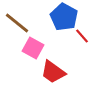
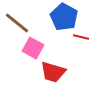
red line: moved 1 px left, 1 px down; rotated 35 degrees counterclockwise
red trapezoid: rotated 20 degrees counterclockwise
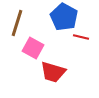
brown line: rotated 68 degrees clockwise
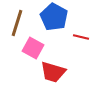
blue pentagon: moved 10 px left
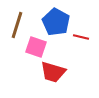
blue pentagon: moved 2 px right, 5 px down
brown line: moved 2 px down
pink square: moved 3 px right, 1 px up; rotated 10 degrees counterclockwise
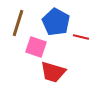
brown line: moved 1 px right, 2 px up
